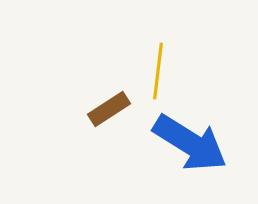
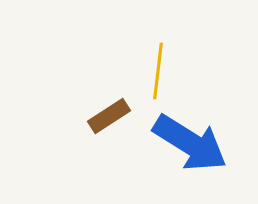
brown rectangle: moved 7 px down
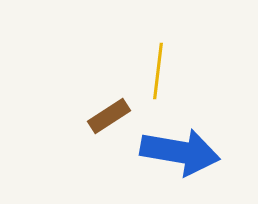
blue arrow: moved 10 px left, 9 px down; rotated 22 degrees counterclockwise
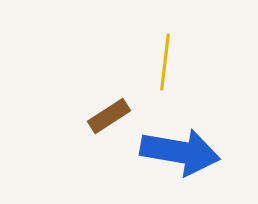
yellow line: moved 7 px right, 9 px up
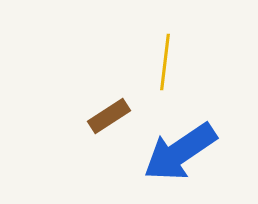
blue arrow: rotated 136 degrees clockwise
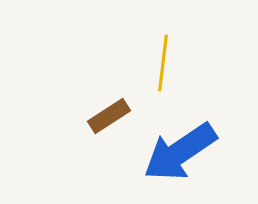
yellow line: moved 2 px left, 1 px down
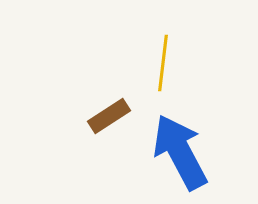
blue arrow: rotated 96 degrees clockwise
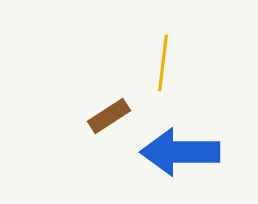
blue arrow: rotated 62 degrees counterclockwise
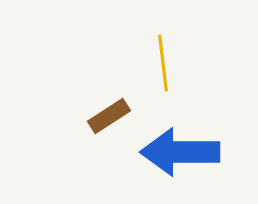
yellow line: rotated 14 degrees counterclockwise
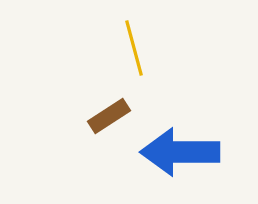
yellow line: moved 29 px left, 15 px up; rotated 8 degrees counterclockwise
